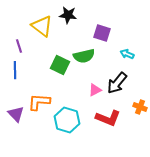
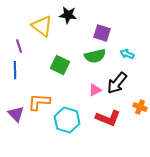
green semicircle: moved 11 px right
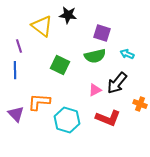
orange cross: moved 3 px up
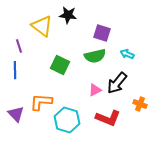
orange L-shape: moved 2 px right
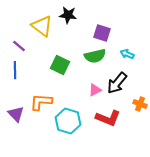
purple line: rotated 32 degrees counterclockwise
cyan hexagon: moved 1 px right, 1 px down
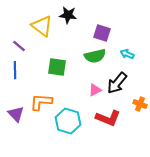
green square: moved 3 px left, 2 px down; rotated 18 degrees counterclockwise
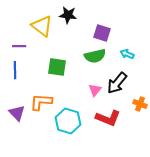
purple line: rotated 40 degrees counterclockwise
pink triangle: rotated 24 degrees counterclockwise
purple triangle: moved 1 px right, 1 px up
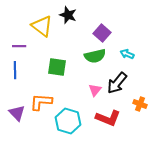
black star: rotated 12 degrees clockwise
purple square: rotated 24 degrees clockwise
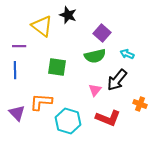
black arrow: moved 3 px up
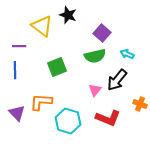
green square: rotated 30 degrees counterclockwise
